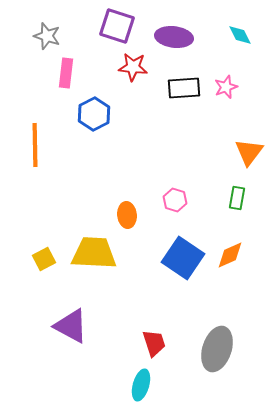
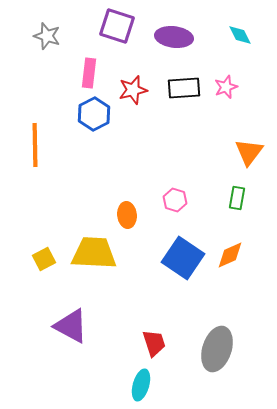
red star: moved 23 px down; rotated 20 degrees counterclockwise
pink rectangle: moved 23 px right
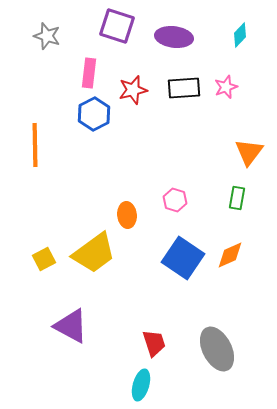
cyan diamond: rotated 70 degrees clockwise
yellow trapezoid: rotated 141 degrees clockwise
gray ellipse: rotated 45 degrees counterclockwise
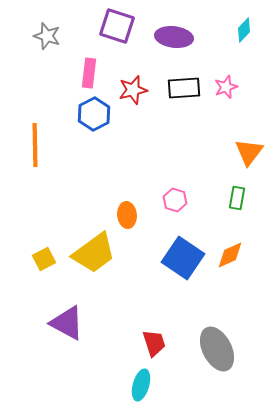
cyan diamond: moved 4 px right, 5 px up
purple triangle: moved 4 px left, 3 px up
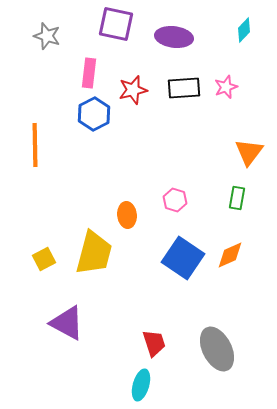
purple square: moved 1 px left, 2 px up; rotated 6 degrees counterclockwise
yellow trapezoid: rotated 39 degrees counterclockwise
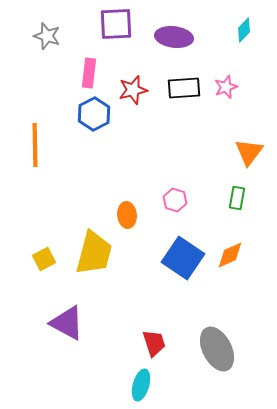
purple square: rotated 15 degrees counterclockwise
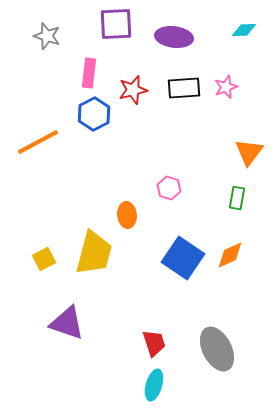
cyan diamond: rotated 45 degrees clockwise
orange line: moved 3 px right, 3 px up; rotated 63 degrees clockwise
pink hexagon: moved 6 px left, 12 px up
purple triangle: rotated 9 degrees counterclockwise
cyan ellipse: moved 13 px right
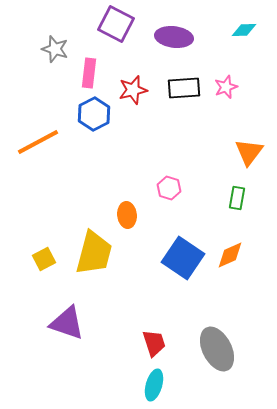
purple square: rotated 30 degrees clockwise
gray star: moved 8 px right, 13 px down
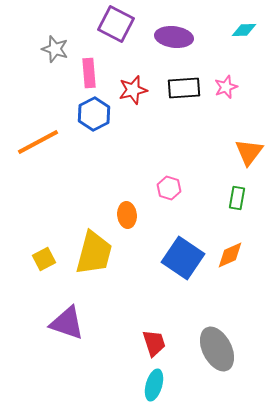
pink rectangle: rotated 12 degrees counterclockwise
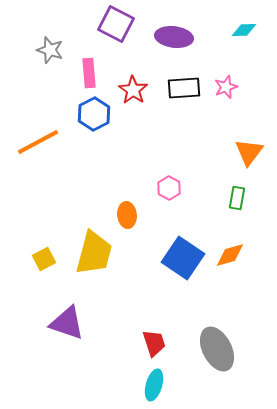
gray star: moved 5 px left, 1 px down
red star: rotated 24 degrees counterclockwise
pink hexagon: rotated 10 degrees clockwise
orange diamond: rotated 8 degrees clockwise
